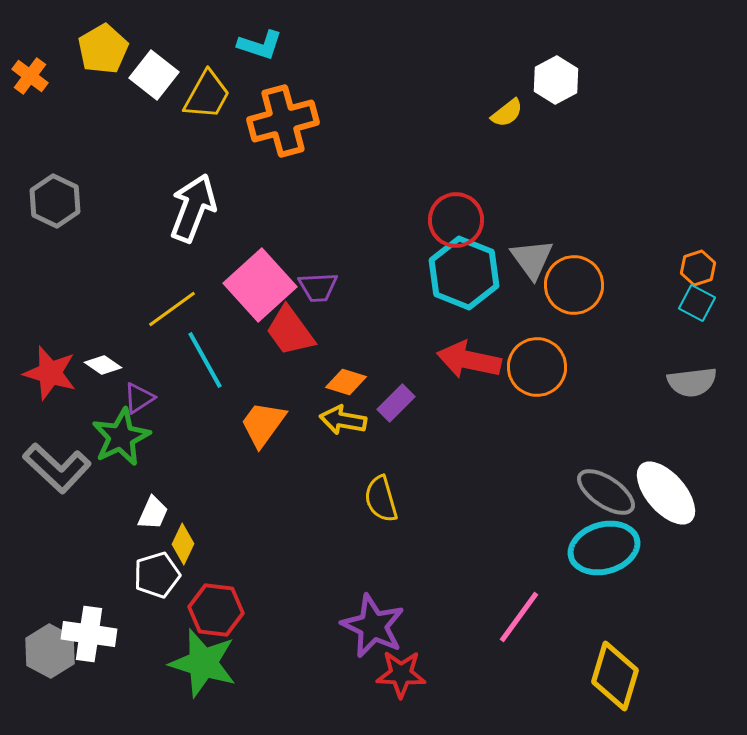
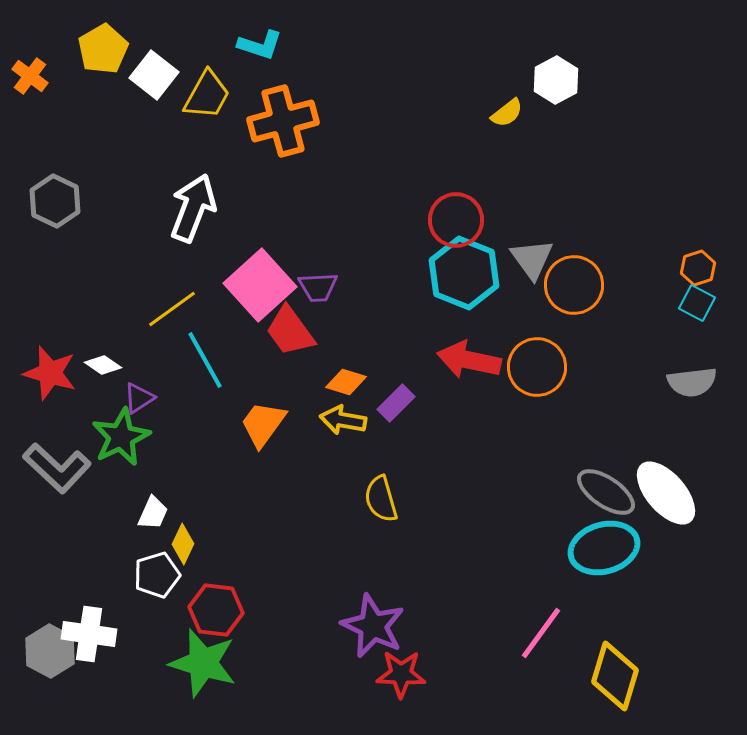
pink line at (519, 617): moved 22 px right, 16 px down
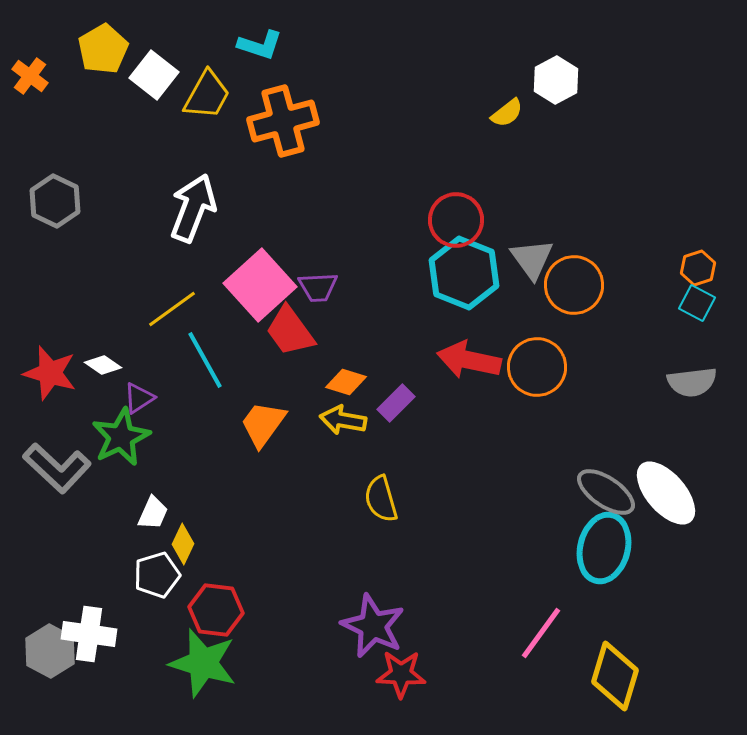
cyan ellipse at (604, 548): rotated 60 degrees counterclockwise
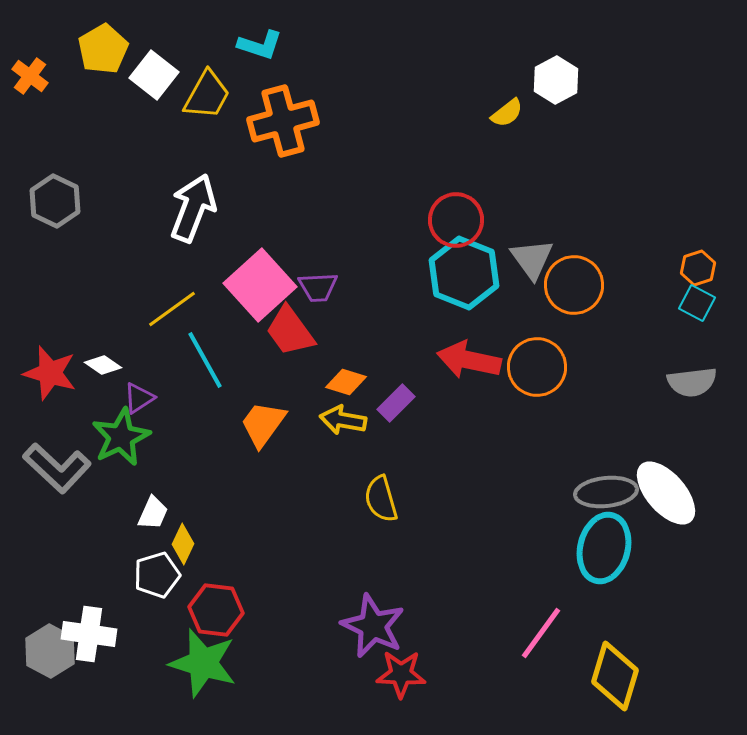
gray ellipse at (606, 492): rotated 40 degrees counterclockwise
